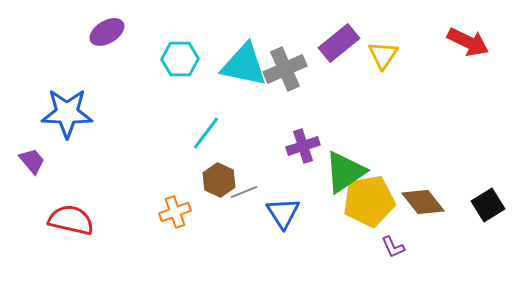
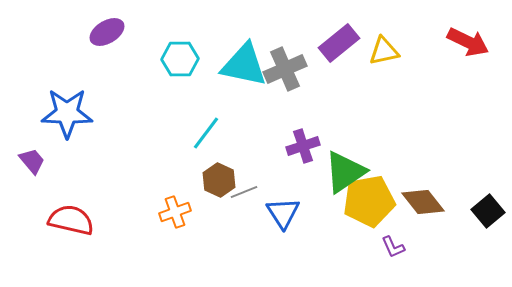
yellow triangle: moved 1 px right, 4 px up; rotated 44 degrees clockwise
black square: moved 6 px down; rotated 8 degrees counterclockwise
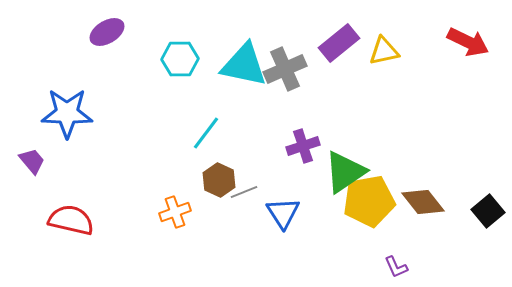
purple L-shape: moved 3 px right, 20 px down
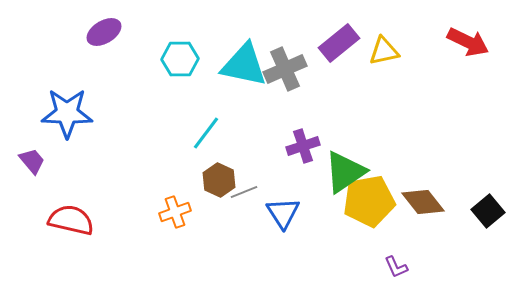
purple ellipse: moved 3 px left
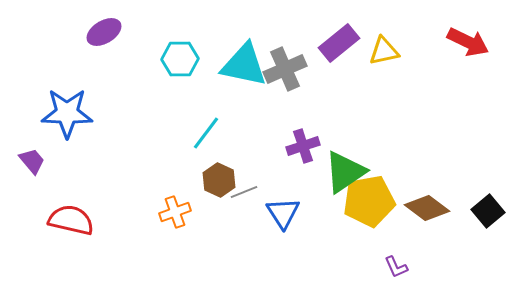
brown diamond: moved 4 px right, 6 px down; rotated 15 degrees counterclockwise
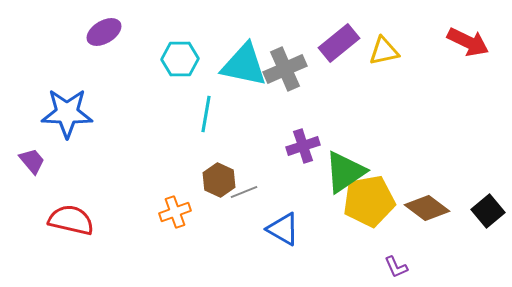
cyan line: moved 19 px up; rotated 27 degrees counterclockwise
blue triangle: moved 16 px down; rotated 27 degrees counterclockwise
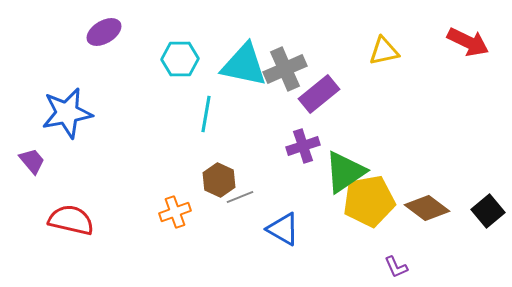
purple rectangle: moved 20 px left, 51 px down
blue star: rotated 12 degrees counterclockwise
gray line: moved 4 px left, 5 px down
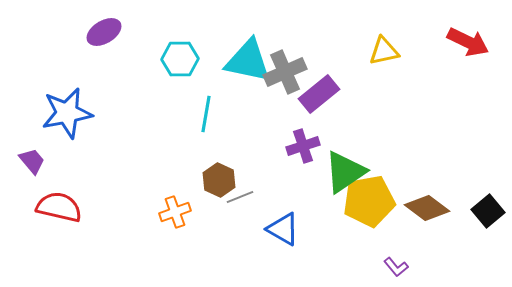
cyan triangle: moved 4 px right, 4 px up
gray cross: moved 3 px down
red semicircle: moved 12 px left, 13 px up
purple L-shape: rotated 15 degrees counterclockwise
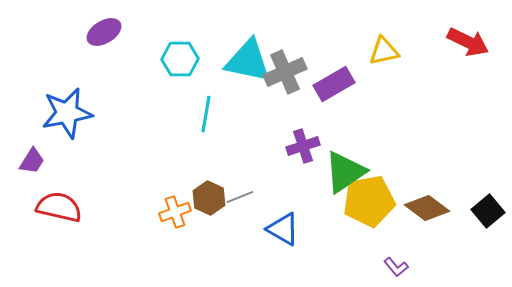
purple rectangle: moved 15 px right, 10 px up; rotated 9 degrees clockwise
purple trapezoid: rotated 72 degrees clockwise
brown hexagon: moved 10 px left, 18 px down
